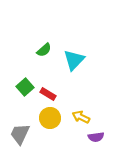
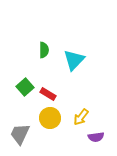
green semicircle: rotated 49 degrees counterclockwise
yellow arrow: rotated 78 degrees counterclockwise
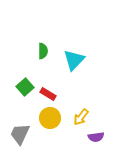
green semicircle: moved 1 px left, 1 px down
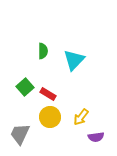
yellow circle: moved 1 px up
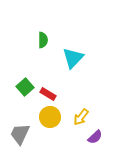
green semicircle: moved 11 px up
cyan triangle: moved 1 px left, 2 px up
purple semicircle: moved 1 px left; rotated 35 degrees counterclockwise
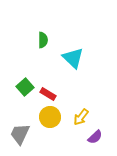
cyan triangle: rotated 30 degrees counterclockwise
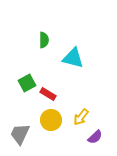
green semicircle: moved 1 px right
cyan triangle: rotated 30 degrees counterclockwise
green square: moved 2 px right, 4 px up; rotated 12 degrees clockwise
yellow circle: moved 1 px right, 3 px down
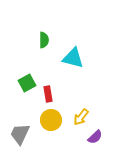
red rectangle: rotated 49 degrees clockwise
